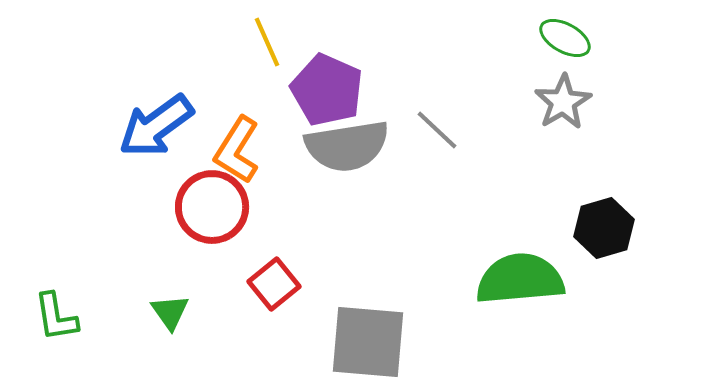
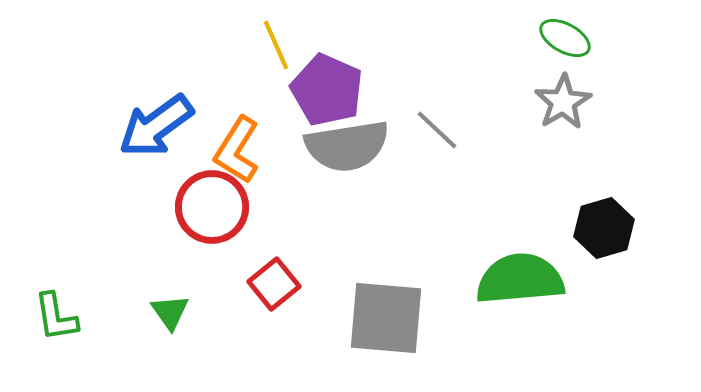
yellow line: moved 9 px right, 3 px down
gray square: moved 18 px right, 24 px up
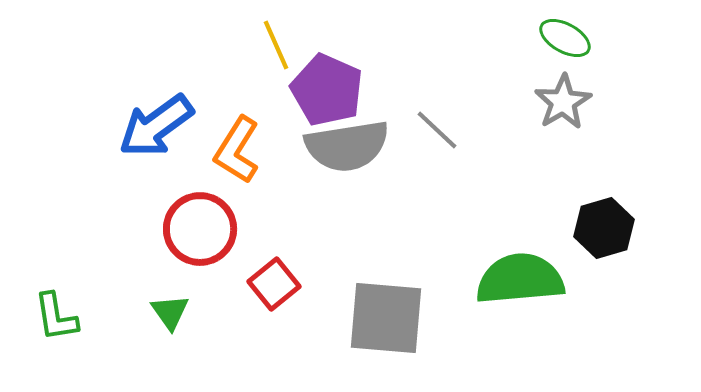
red circle: moved 12 px left, 22 px down
